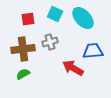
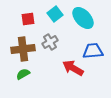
cyan square: rotated 28 degrees clockwise
gray cross: rotated 14 degrees counterclockwise
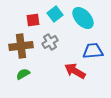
red square: moved 5 px right, 1 px down
brown cross: moved 2 px left, 3 px up
red arrow: moved 2 px right, 3 px down
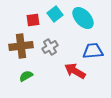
gray cross: moved 5 px down
green semicircle: moved 3 px right, 2 px down
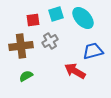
cyan square: moved 1 px right; rotated 21 degrees clockwise
gray cross: moved 6 px up
blue trapezoid: rotated 10 degrees counterclockwise
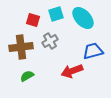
red square: rotated 24 degrees clockwise
brown cross: moved 1 px down
red arrow: moved 3 px left; rotated 50 degrees counterclockwise
green semicircle: moved 1 px right
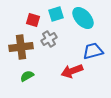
gray cross: moved 1 px left, 2 px up
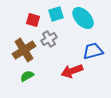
brown cross: moved 3 px right, 3 px down; rotated 25 degrees counterclockwise
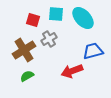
cyan square: rotated 21 degrees clockwise
